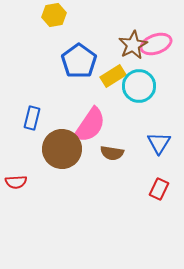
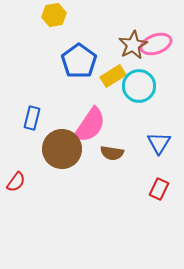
red semicircle: rotated 50 degrees counterclockwise
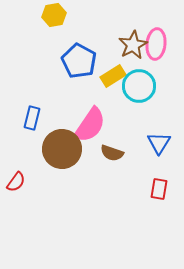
pink ellipse: rotated 64 degrees counterclockwise
blue pentagon: rotated 8 degrees counterclockwise
brown semicircle: rotated 10 degrees clockwise
red rectangle: rotated 15 degrees counterclockwise
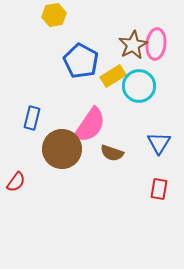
blue pentagon: moved 2 px right
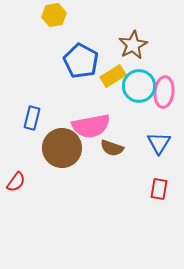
pink ellipse: moved 8 px right, 48 px down
pink semicircle: moved 1 px right, 1 px down; rotated 45 degrees clockwise
brown circle: moved 1 px up
brown semicircle: moved 5 px up
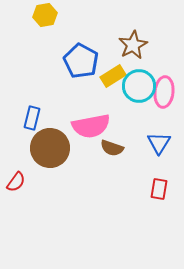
yellow hexagon: moved 9 px left
brown circle: moved 12 px left
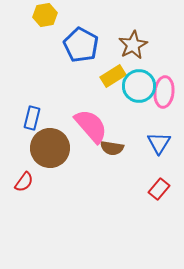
blue pentagon: moved 16 px up
pink semicircle: rotated 120 degrees counterclockwise
brown semicircle: rotated 10 degrees counterclockwise
red semicircle: moved 8 px right
red rectangle: rotated 30 degrees clockwise
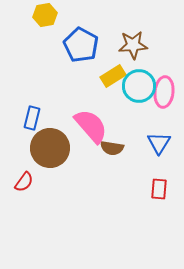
brown star: rotated 24 degrees clockwise
red rectangle: rotated 35 degrees counterclockwise
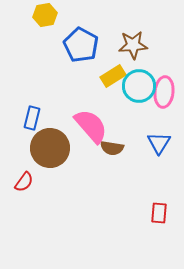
red rectangle: moved 24 px down
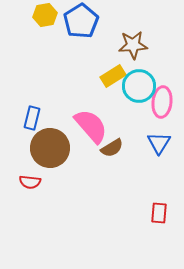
blue pentagon: moved 24 px up; rotated 12 degrees clockwise
pink ellipse: moved 2 px left, 10 px down
brown semicircle: rotated 40 degrees counterclockwise
red semicircle: moved 6 px right; rotated 60 degrees clockwise
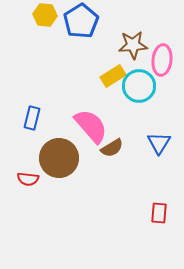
yellow hexagon: rotated 15 degrees clockwise
pink ellipse: moved 42 px up
brown circle: moved 9 px right, 10 px down
red semicircle: moved 2 px left, 3 px up
